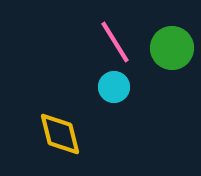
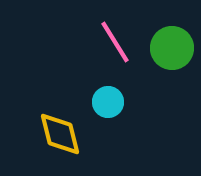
cyan circle: moved 6 px left, 15 px down
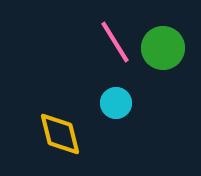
green circle: moved 9 px left
cyan circle: moved 8 px right, 1 px down
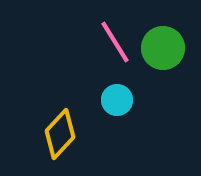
cyan circle: moved 1 px right, 3 px up
yellow diamond: rotated 57 degrees clockwise
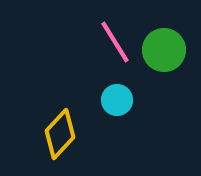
green circle: moved 1 px right, 2 px down
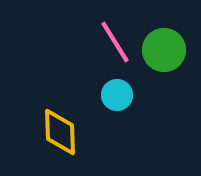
cyan circle: moved 5 px up
yellow diamond: moved 2 px up; rotated 45 degrees counterclockwise
